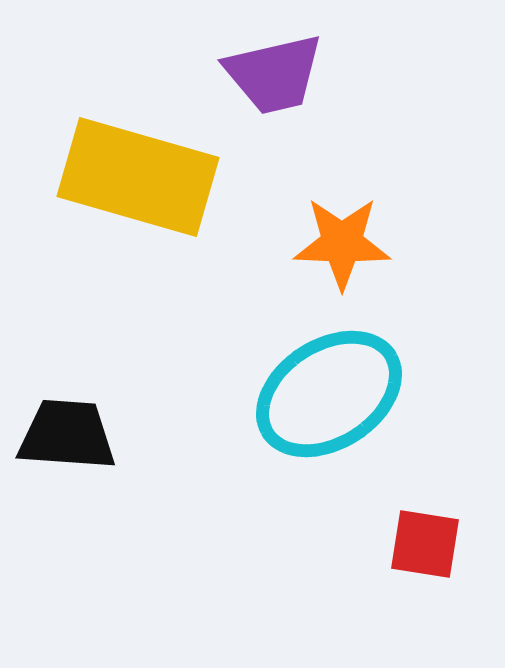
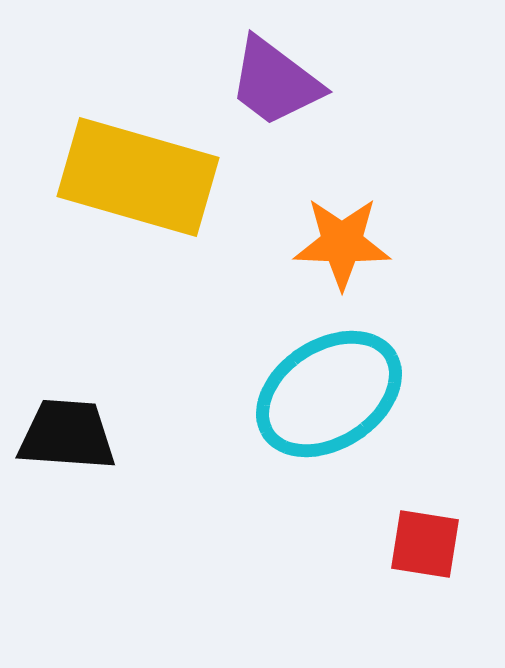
purple trapezoid: moved 1 px right, 8 px down; rotated 50 degrees clockwise
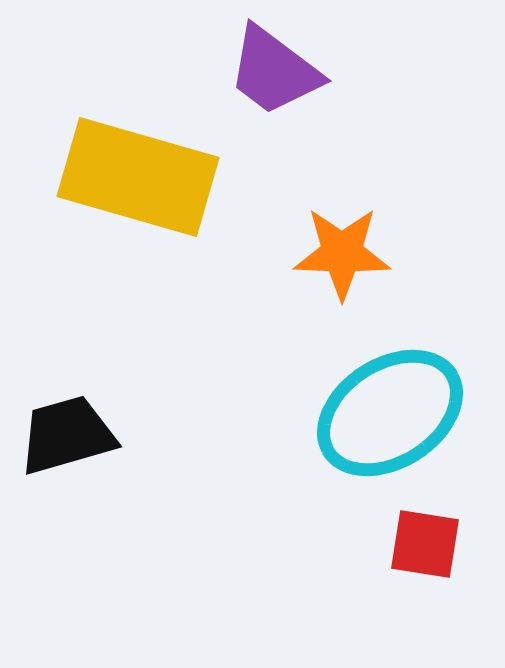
purple trapezoid: moved 1 px left, 11 px up
orange star: moved 10 px down
cyan ellipse: moved 61 px right, 19 px down
black trapezoid: rotated 20 degrees counterclockwise
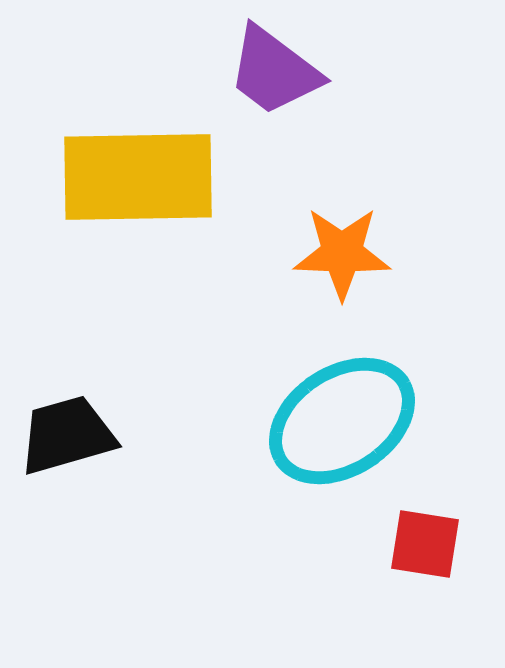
yellow rectangle: rotated 17 degrees counterclockwise
cyan ellipse: moved 48 px left, 8 px down
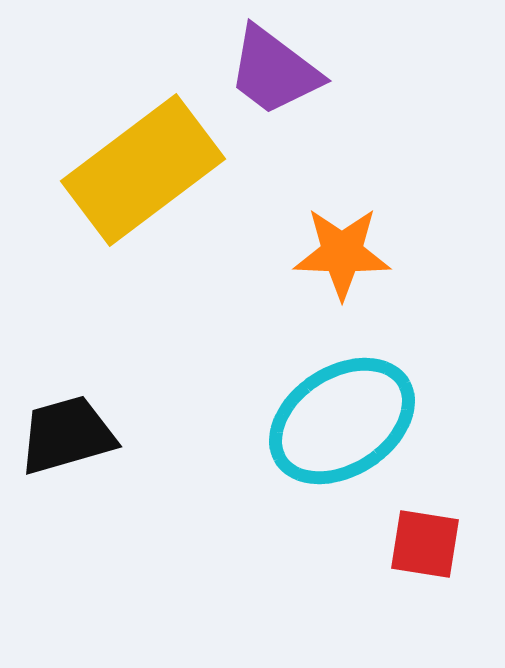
yellow rectangle: moved 5 px right, 7 px up; rotated 36 degrees counterclockwise
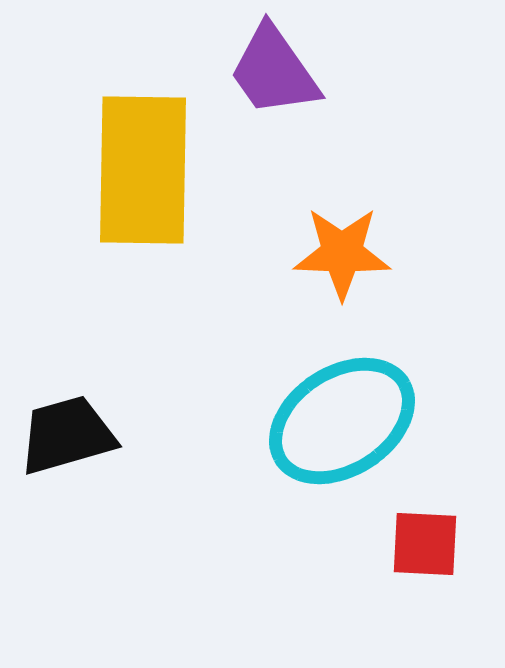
purple trapezoid: rotated 18 degrees clockwise
yellow rectangle: rotated 52 degrees counterclockwise
red square: rotated 6 degrees counterclockwise
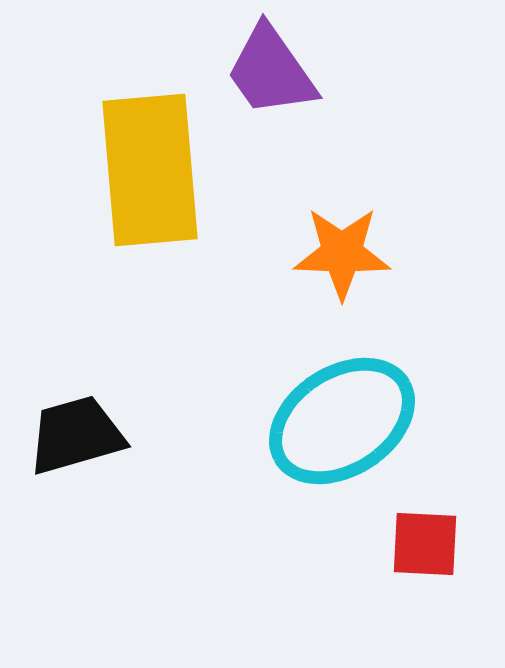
purple trapezoid: moved 3 px left
yellow rectangle: moved 7 px right; rotated 6 degrees counterclockwise
black trapezoid: moved 9 px right
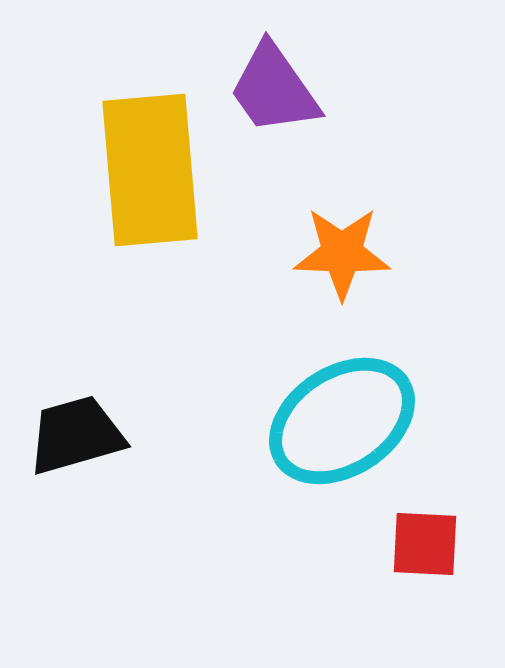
purple trapezoid: moved 3 px right, 18 px down
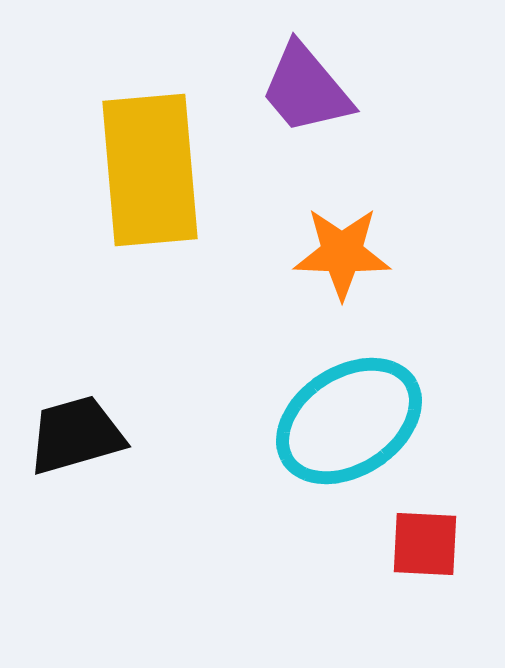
purple trapezoid: moved 32 px right; rotated 5 degrees counterclockwise
cyan ellipse: moved 7 px right
